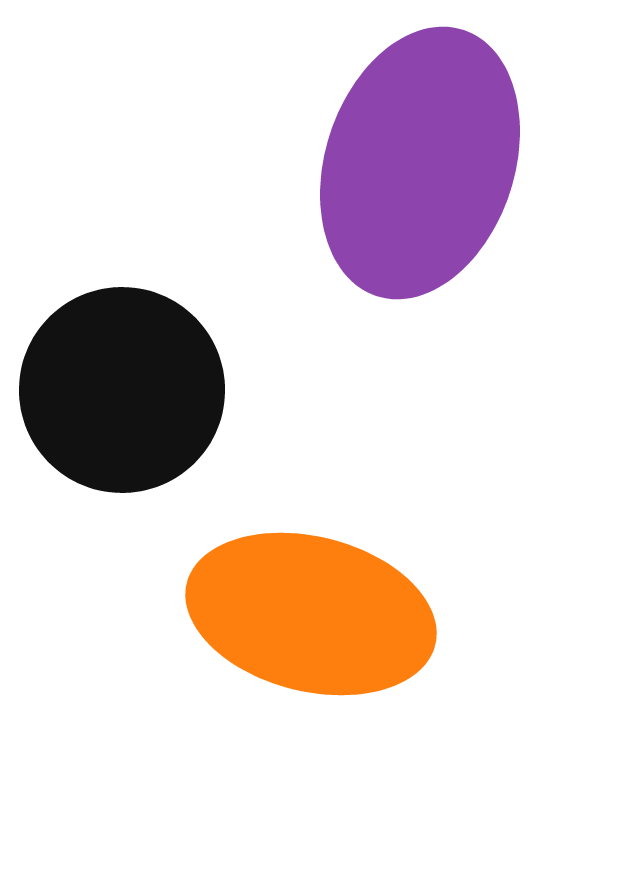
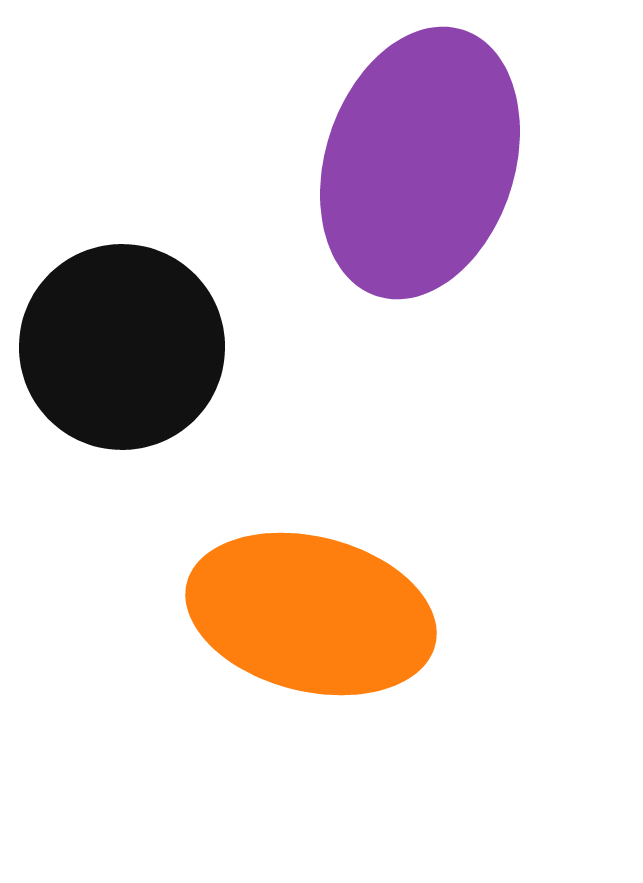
black circle: moved 43 px up
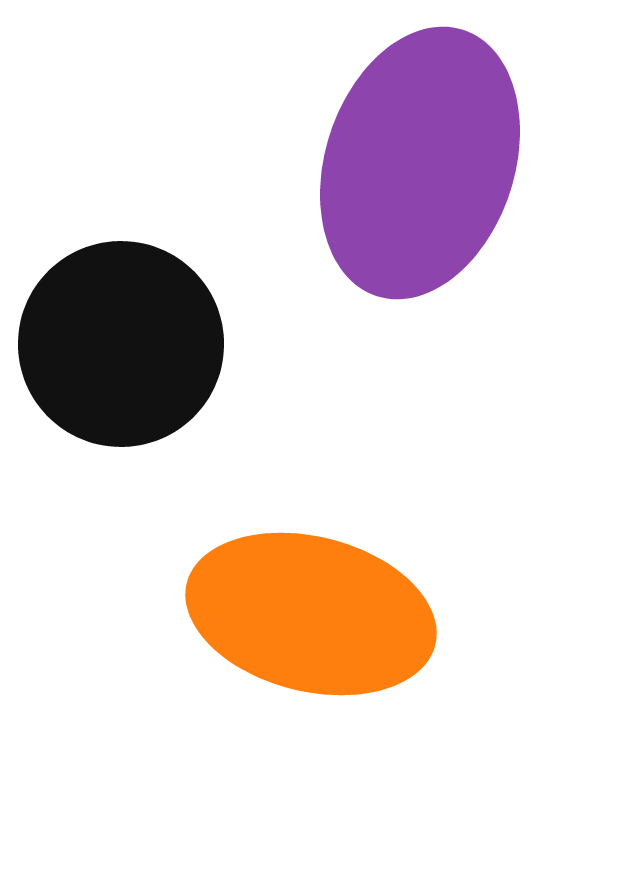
black circle: moved 1 px left, 3 px up
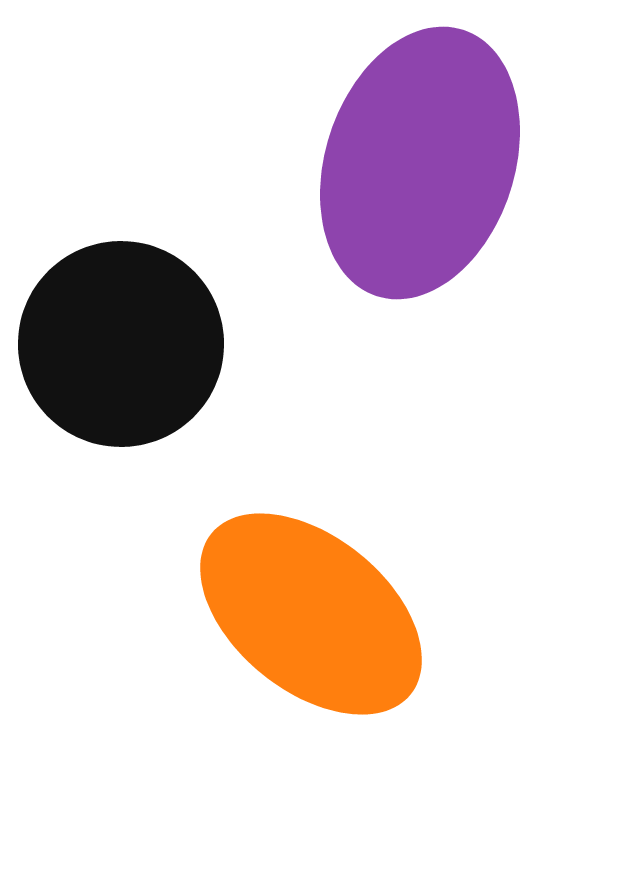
orange ellipse: rotated 25 degrees clockwise
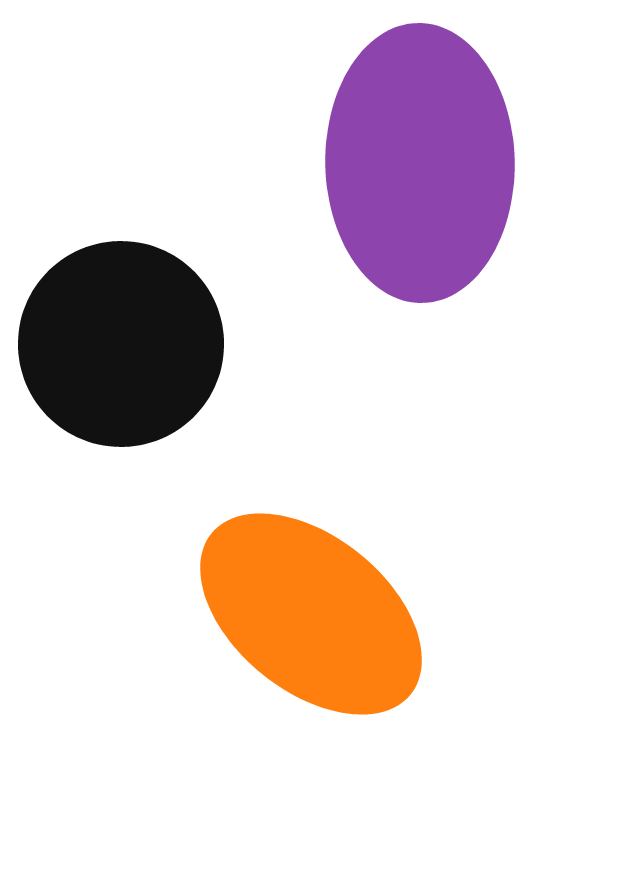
purple ellipse: rotated 19 degrees counterclockwise
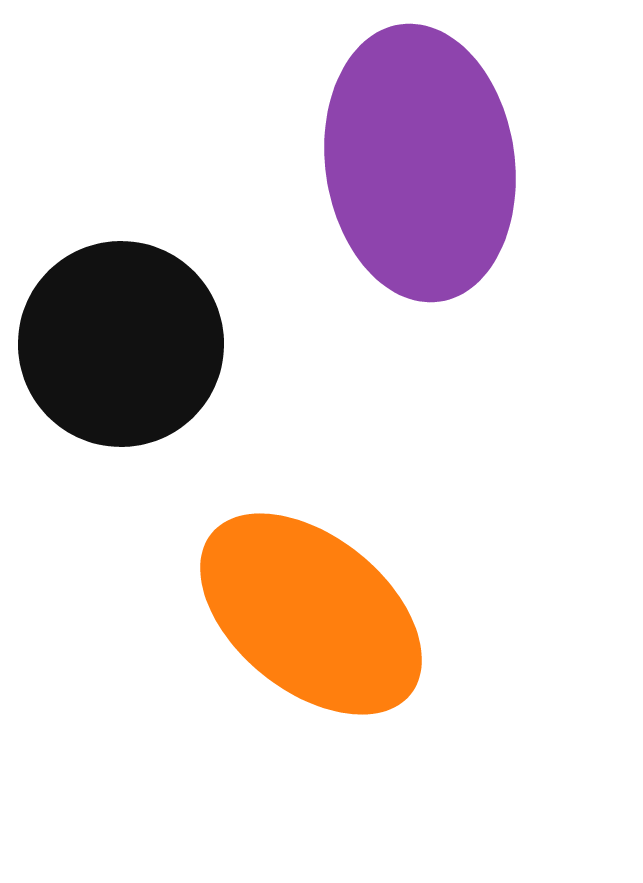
purple ellipse: rotated 7 degrees counterclockwise
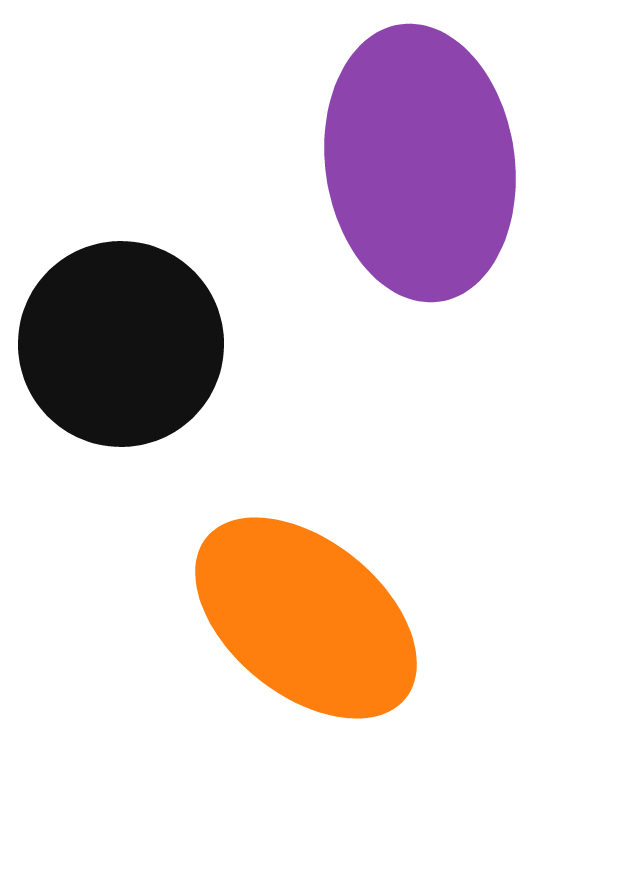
orange ellipse: moved 5 px left, 4 px down
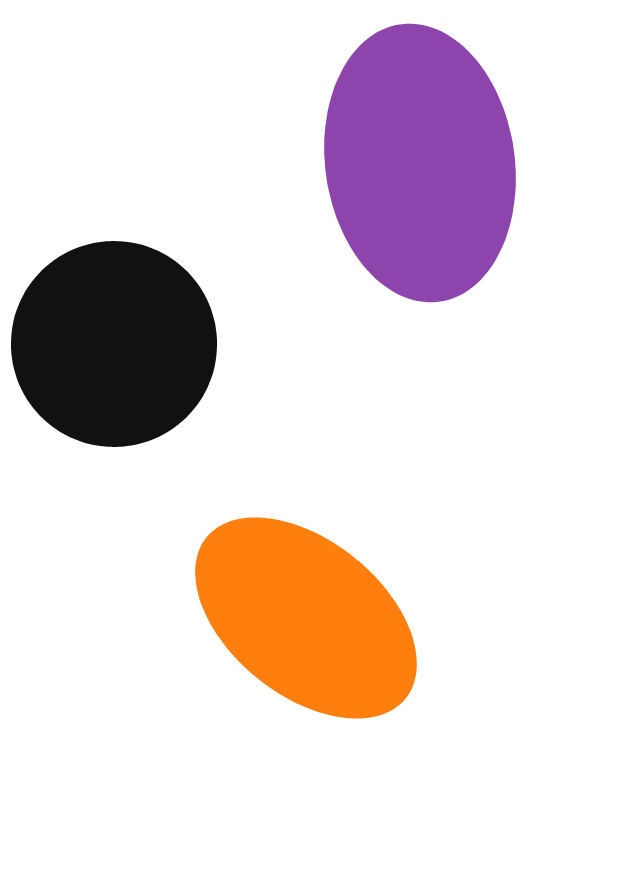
black circle: moved 7 px left
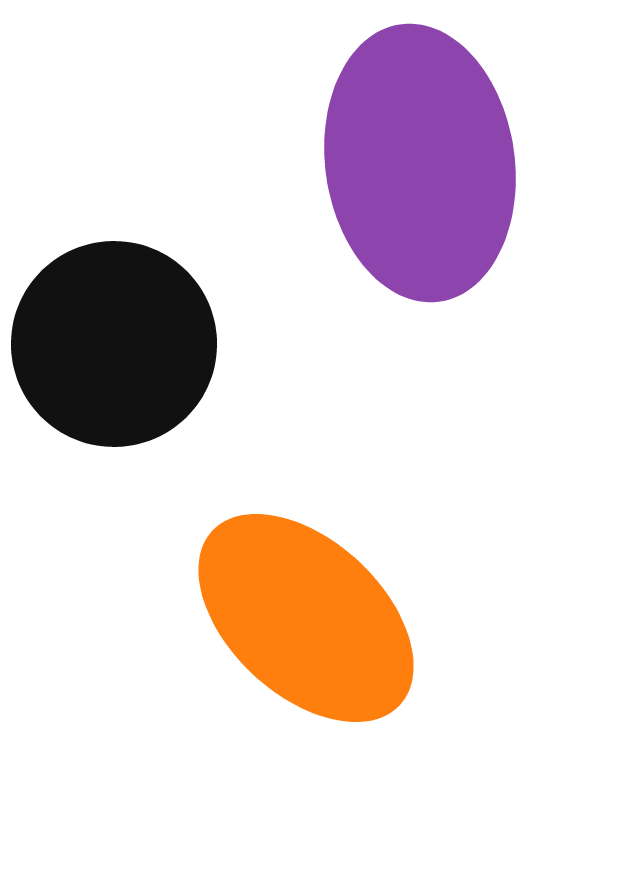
orange ellipse: rotated 4 degrees clockwise
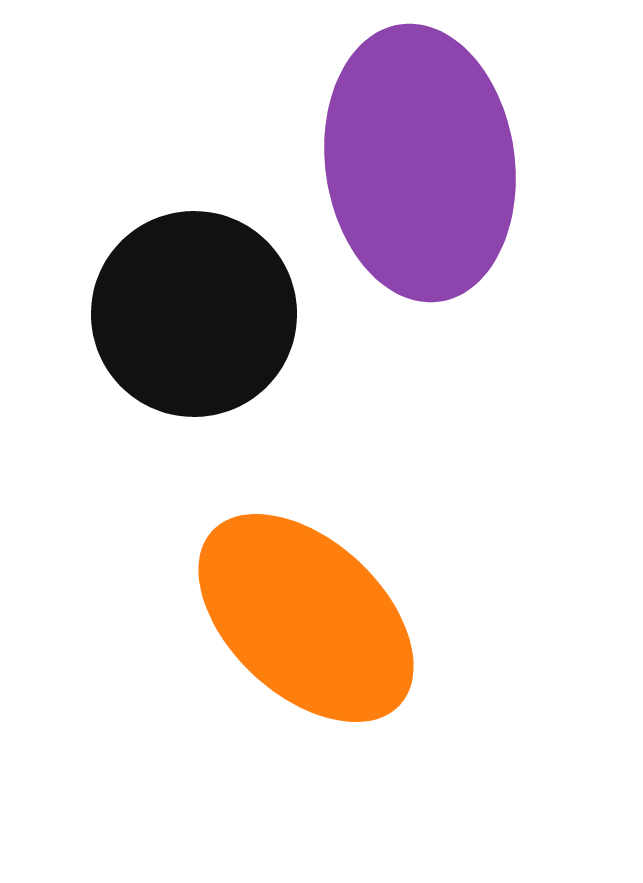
black circle: moved 80 px right, 30 px up
